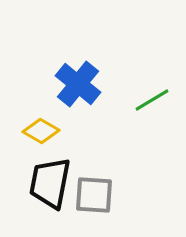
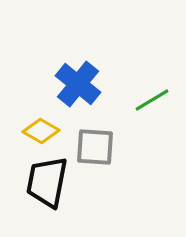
black trapezoid: moved 3 px left, 1 px up
gray square: moved 1 px right, 48 px up
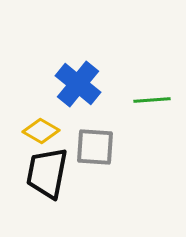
green line: rotated 27 degrees clockwise
black trapezoid: moved 9 px up
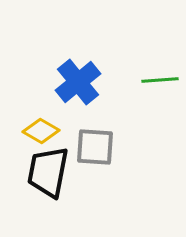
blue cross: moved 2 px up; rotated 12 degrees clockwise
green line: moved 8 px right, 20 px up
black trapezoid: moved 1 px right, 1 px up
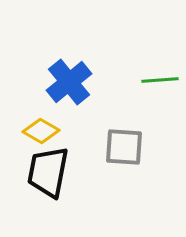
blue cross: moved 9 px left
gray square: moved 29 px right
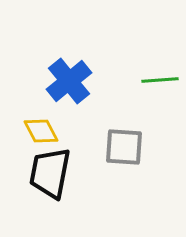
blue cross: moved 1 px up
yellow diamond: rotated 33 degrees clockwise
black trapezoid: moved 2 px right, 1 px down
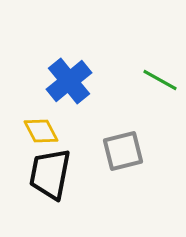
green line: rotated 33 degrees clockwise
gray square: moved 1 px left, 4 px down; rotated 18 degrees counterclockwise
black trapezoid: moved 1 px down
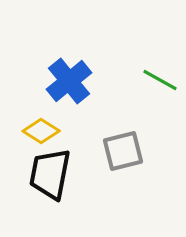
yellow diamond: rotated 30 degrees counterclockwise
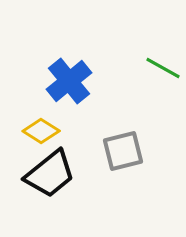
green line: moved 3 px right, 12 px up
black trapezoid: rotated 140 degrees counterclockwise
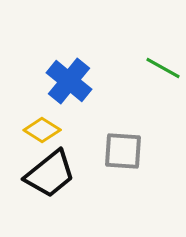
blue cross: rotated 12 degrees counterclockwise
yellow diamond: moved 1 px right, 1 px up
gray square: rotated 18 degrees clockwise
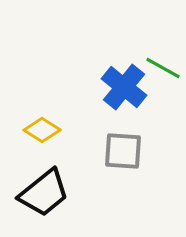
blue cross: moved 55 px right, 6 px down
black trapezoid: moved 6 px left, 19 px down
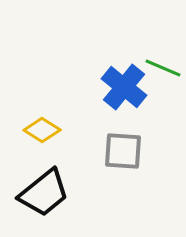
green line: rotated 6 degrees counterclockwise
